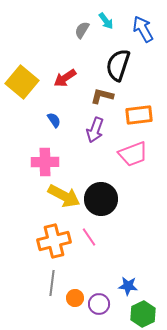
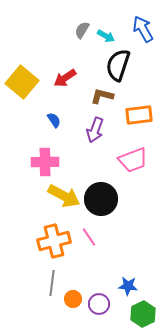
cyan arrow: moved 15 px down; rotated 24 degrees counterclockwise
pink trapezoid: moved 6 px down
orange circle: moved 2 px left, 1 px down
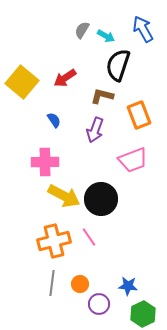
orange rectangle: rotated 76 degrees clockwise
orange circle: moved 7 px right, 15 px up
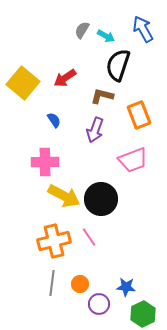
yellow square: moved 1 px right, 1 px down
blue star: moved 2 px left, 1 px down
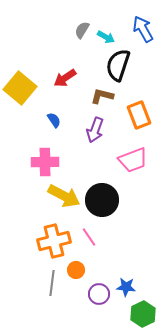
cyan arrow: moved 1 px down
yellow square: moved 3 px left, 5 px down
black circle: moved 1 px right, 1 px down
orange circle: moved 4 px left, 14 px up
purple circle: moved 10 px up
